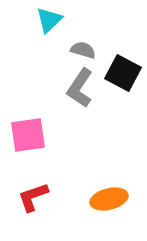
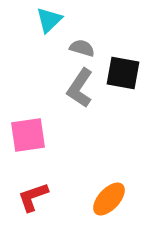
gray semicircle: moved 1 px left, 2 px up
black square: rotated 18 degrees counterclockwise
orange ellipse: rotated 33 degrees counterclockwise
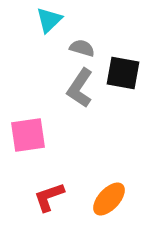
red L-shape: moved 16 px right
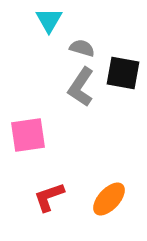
cyan triangle: rotated 16 degrees counterclockwise
gray L-shape: moved 1 px right, 1 px up
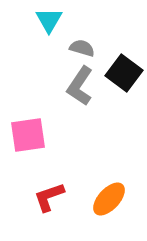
black square: moved 1 px right; rotated 27 degrees clockwise
gray L-shape: moved 1 px left, 1 px up
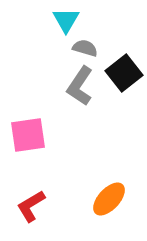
cyan triangle: moved 17 px right
gray semicircle: moved 3 px right
black square: rotated 15 degrees clockwise
red L-shape: moved 18 px left, 9 px down; rotated 12 degrees counterclockwise
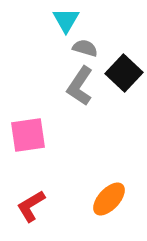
black square: rotated 9 degrees counterclockwise
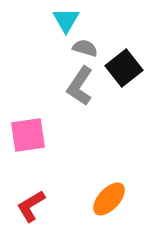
black square: moved 5 px up; rotated 9 degrees clockwise
